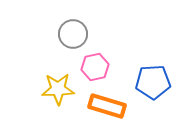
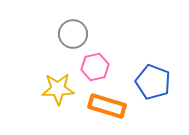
blue pentagon: rotated 24 degrees clockwise
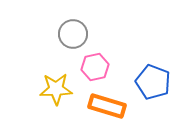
yellow star: moved 2 px left
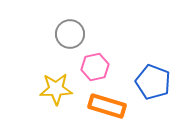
gray circle: moved 3 px left
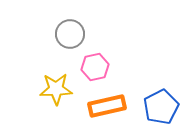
blue pentagon: moved 8 px right, 25 px down; rotated 24 degrees clockwise
orange rectangle: rotated 30 degrees counterclockwise
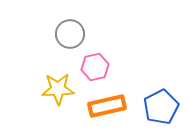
yellow star: moved 2 px right
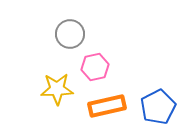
yellow star: moved 1 px left
blue pentagon: moved 3 px left
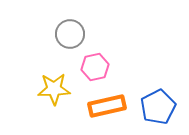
yellow star: moved 3 px left
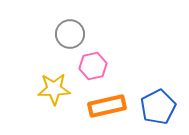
pink hexagon: moved 2 px left, 1 px up
